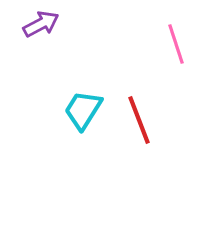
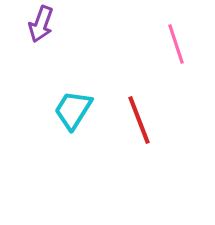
purple arrow: rotated 138 degrees clockwise
cyan trapezoid: moved 10 px left
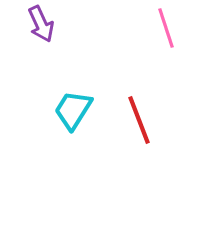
purple arrow: rotated 45 degrees counterclockwise
pink line: moved 10 px left, 16 px up
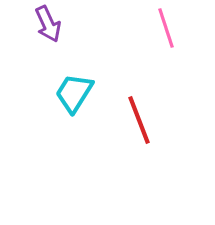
purple arrow: moved 7 px right
cyan trapezoid: moved 1 px right, 17 px up
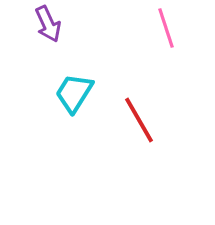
red line: rotated 9 degrees counterclockwise
